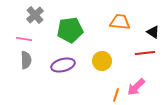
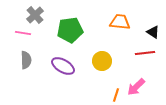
pink line: moved 1 px left, 6 px up
purple ellipse: moved 1 px down; rotated 45 degrees clockwise
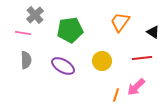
orange trapezoid: rotated 60 degrees counterclockwise
red line: moved 3 px left, 5 px down
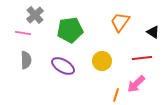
pink arrow: moved 3 px up
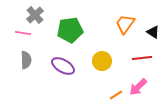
orange trapezoid: moved 5 px right, 2 px down
pink arrow: moved 2 px right, 3 px down
orange line: rotated 40 degrees clockwise
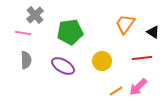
green pentagon: moved 2 px down
orange line: moved 4 px up
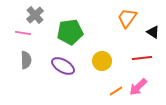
orange trapezoid: moved 2 px right, 6 px up
